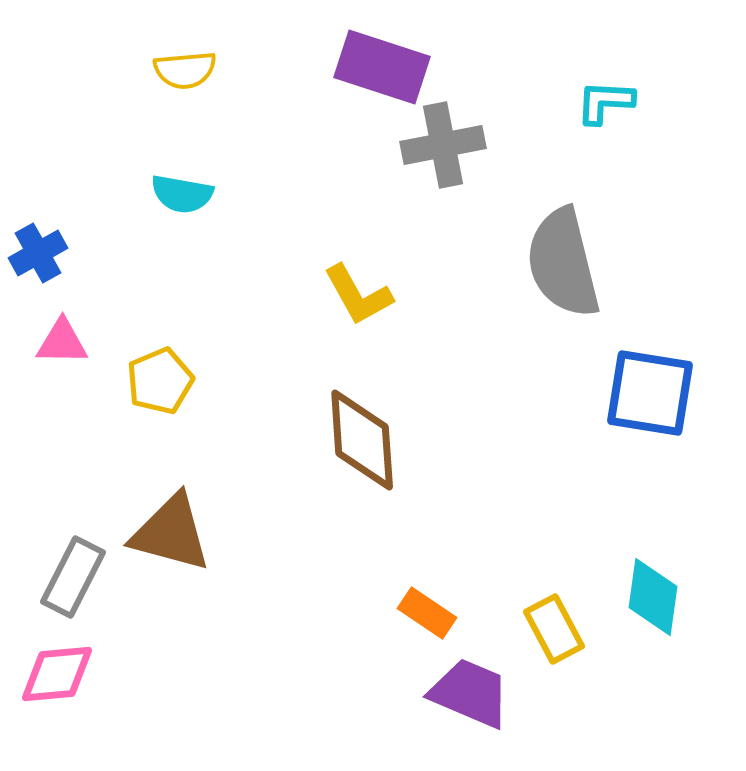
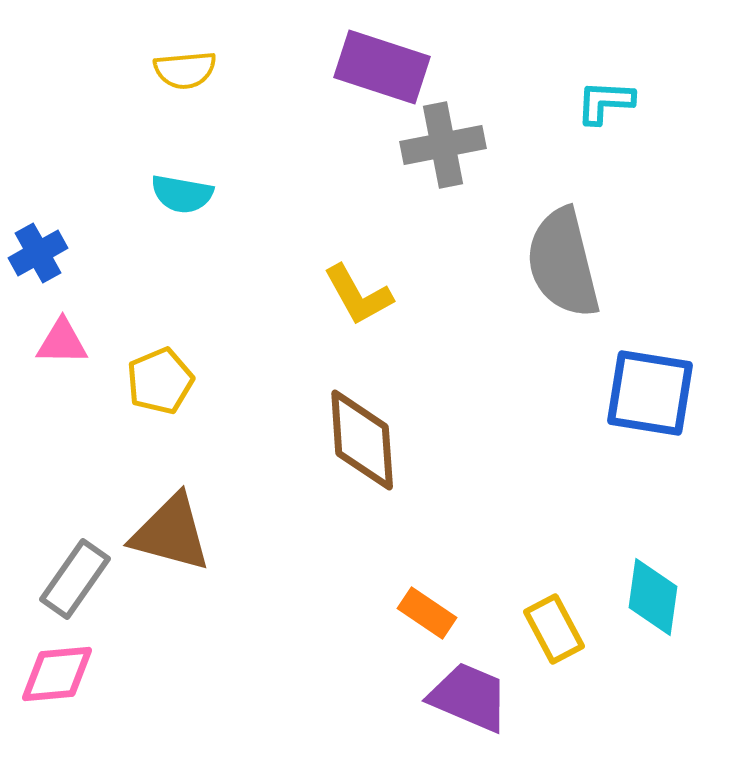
gray rectangle: moved 2 px right, 2 px down; rotated 8 degrees clockwise
purple trapezoid: moved 1 px left, 4 px down
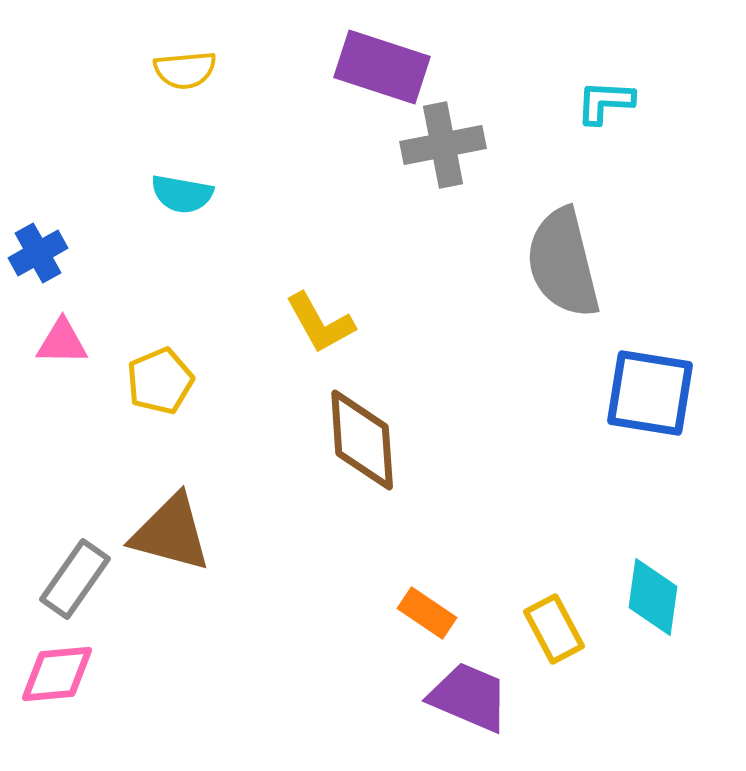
yellow L-shape: moved 38 px left, 28 px down
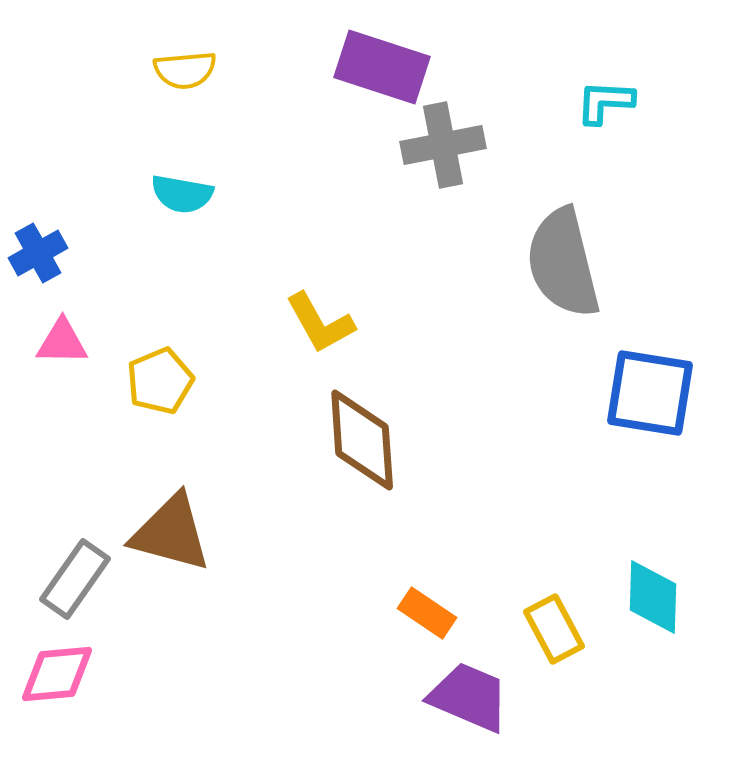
cyan diamond: rotated 6 degrees counterclockwise
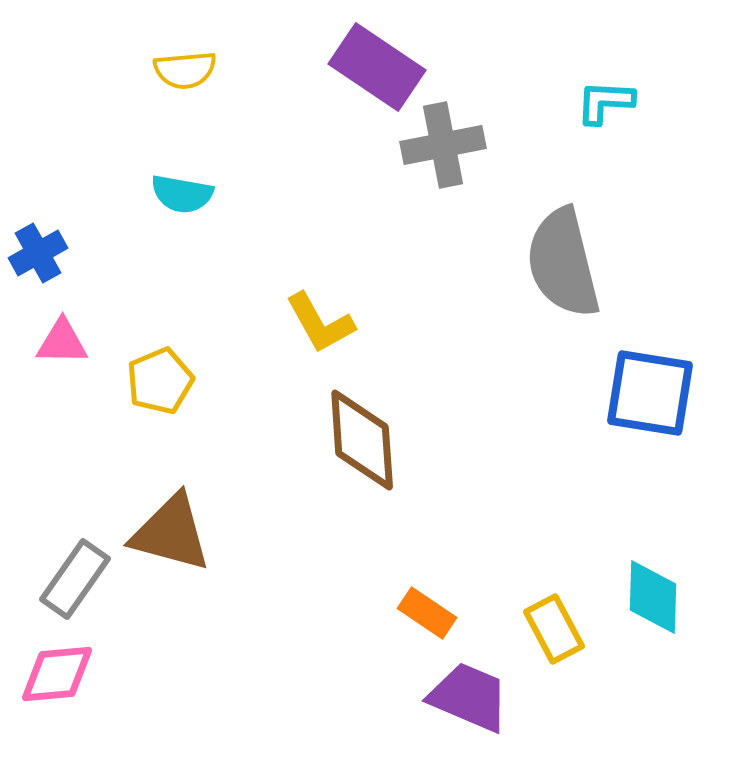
purple rectangle: moved 5 px left; rotated 16 degrees clockwise
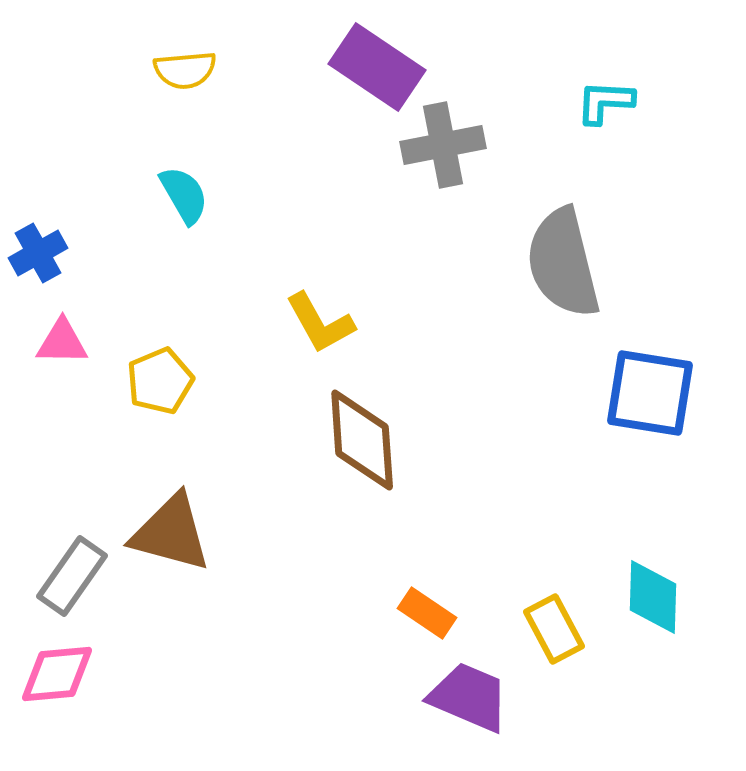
cyan semicircle: moved 2 px right, 1 px down; rotated 130 degrees counterclockwise
gray rectangle: moved 3 px left, 3 px up
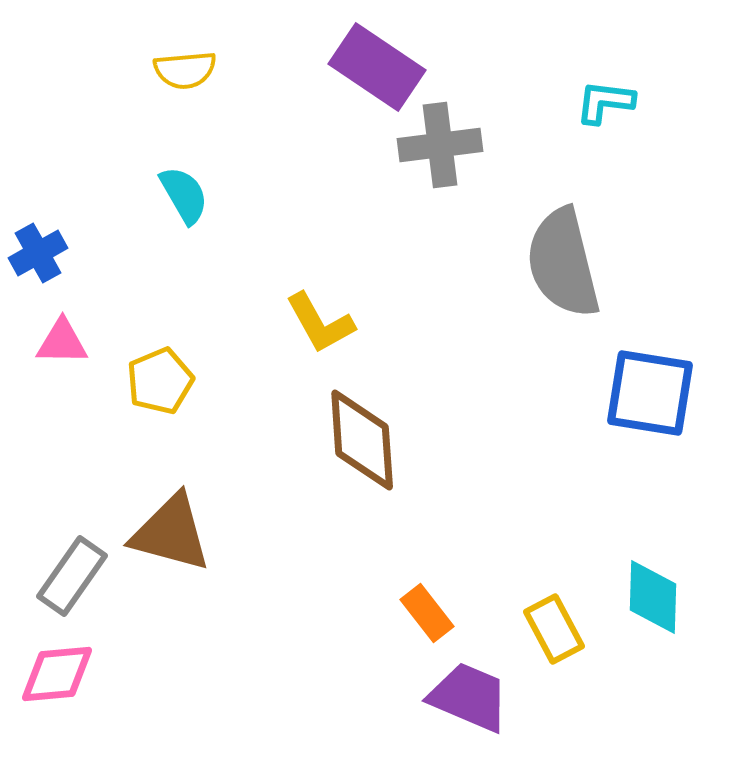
cyan L-shape: rotated 4 degrees clockwise
gray cross: moved 3 px left; rotated 4 degrees clockwise
orange rectangle: rotated 18 degrees clockwise
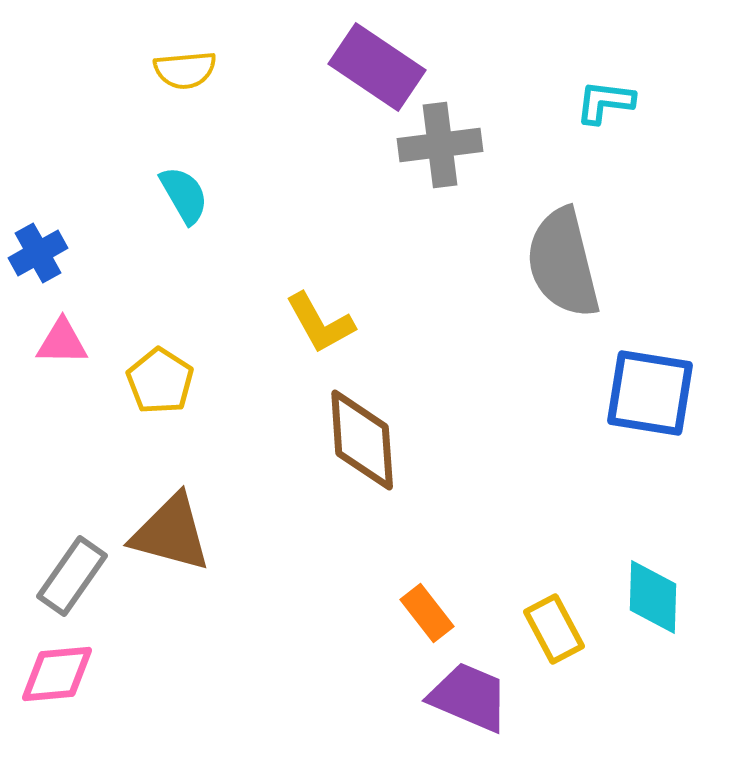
yellow pentagon: rotated 16 degrees counterclockwise
